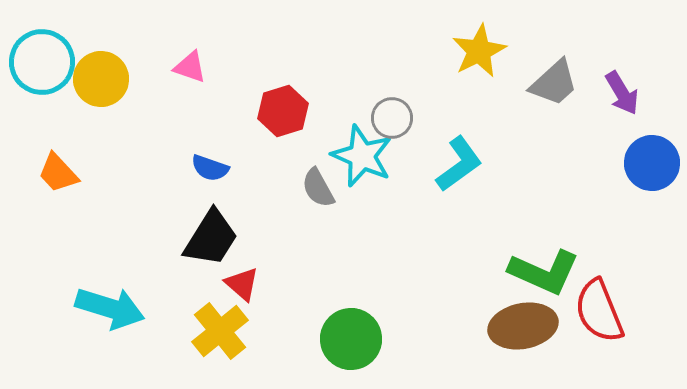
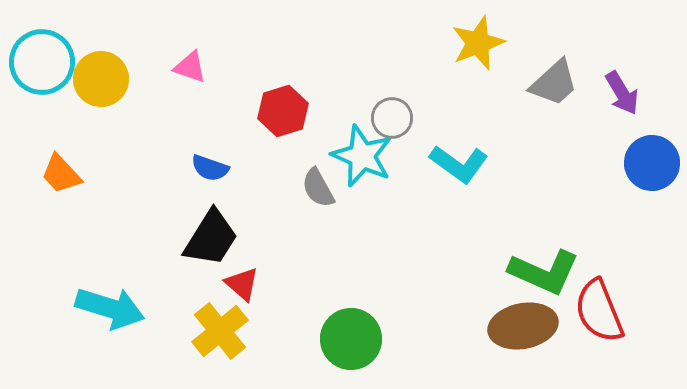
yellow star: moved 1 px left, 8 px up; rotated 6 degrees clockwise
cyan L-shape: rotated 72 degrees clockwise
orange trapezoid: moved 3 px right, 1 px down
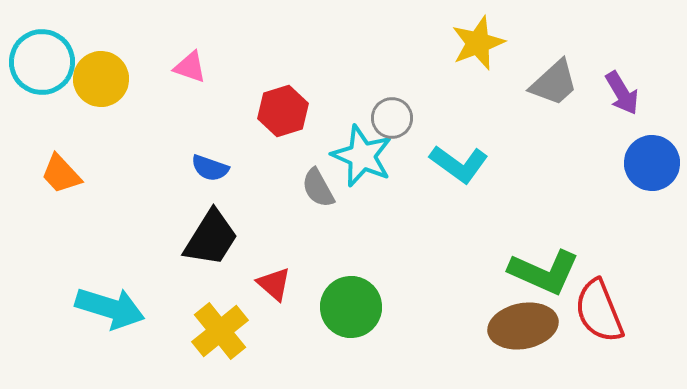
red triangle: moved 32 px right
green circle: moved 32 px up
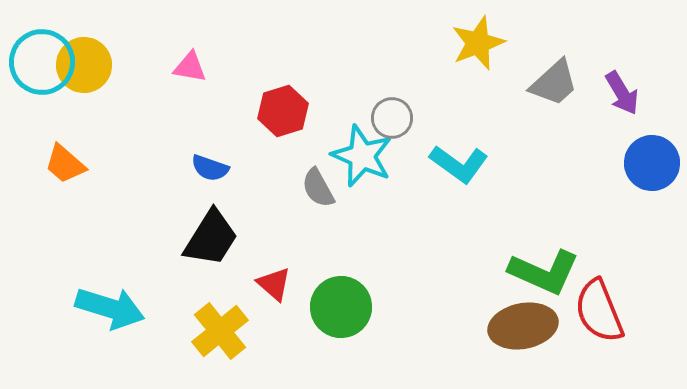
pink triangle: rotated 9 degrees counterclockwise
yellow circle: moved 17 px left, 14 px up
orange trapezoid: moved 4 px right, 10 px up; rotated 6 degrees counterclockwise
green circle: moved 10 px left
